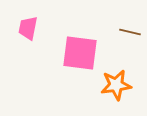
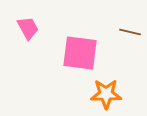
pink trapezoid: rotated 140 degrees clockwise
orange star: moved 10 px left, 9 px down; rotated 8 degrees clockwise
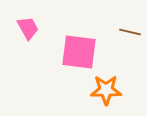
pink square: moved 1 px left, 1 px up
orange star: moved 4 px up
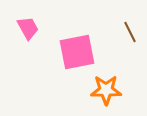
brown line: rotated 50 degrees clockwise
pink square: moved 2 px left; rotated 18 degrees counterclockwise
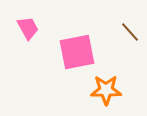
brown line: rotated 15 degrees counterclockwise
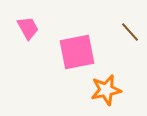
orange star: rotated 12 degrees counterclockwise
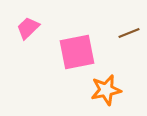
pink trapezoid: rotated 105 degrees counterclockwise
brown line: moved 1 px left, 1 px down; rotated 70 degrees counterclockwise
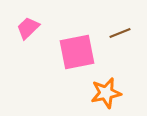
brown line: moved 9 px left
orange star: moved 3 px down
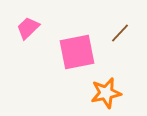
brown line: rotated 25 degrees counterclockwise
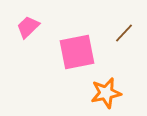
pink trapezoid: moved 1 px up
brown line: moved 4 px right
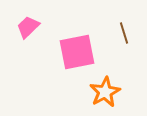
brown line: rotated 60 degrees counterclockwise
orange star: moved 1 px left, 1 px up; rotated 16 degrees counterclockwise
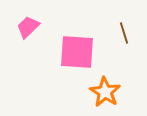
pink square: rotated 15 degrees clockwise
orange star: rotated 12 degrees counterclockwise
